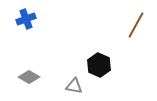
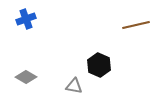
brown line: rotated 48 degrees clockwise
gray diamond: moved 3 px left
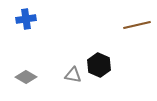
blue cross: rotated 12 degrees clockwise
brown line: moved 1 px right
gray triangle: moved 1 px left, 11 px up
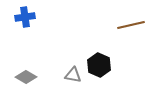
blue cross: moved 1 px left, 2 px up
brown line: moved 6 px left
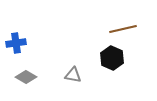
blue cross: moved 9 px left, 26 px down
brown line: moved 8 px left, 4 px down
black hexagon: moved 13 px right, 7 px up
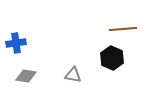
brown line: rotated 8 degrees clockwise
gray diamond: moved 1 px up; rotated 20 degrees counterclockwise
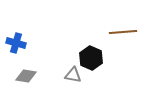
brown line: moved 3 px down
blue cross: rotated 24 degrees clockwise
black hexagon: moved 21 px left
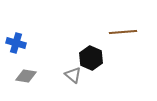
gray triangle: rotated 30 degrees clockwise
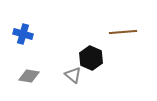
blue cross: moved 7 px right, 9 px up
gray diamond: moved 3 px right
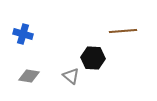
brown line: moved 1 px up
black hexagon: moved 2 px right; rotated 20 degrees counterclockwise
gray triangle: moved 2 px left, 1 px down
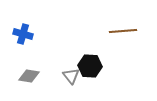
black hexagon: moved 3 px left, 8 px down
gray triangle: rotated 12 degrees clockwise
